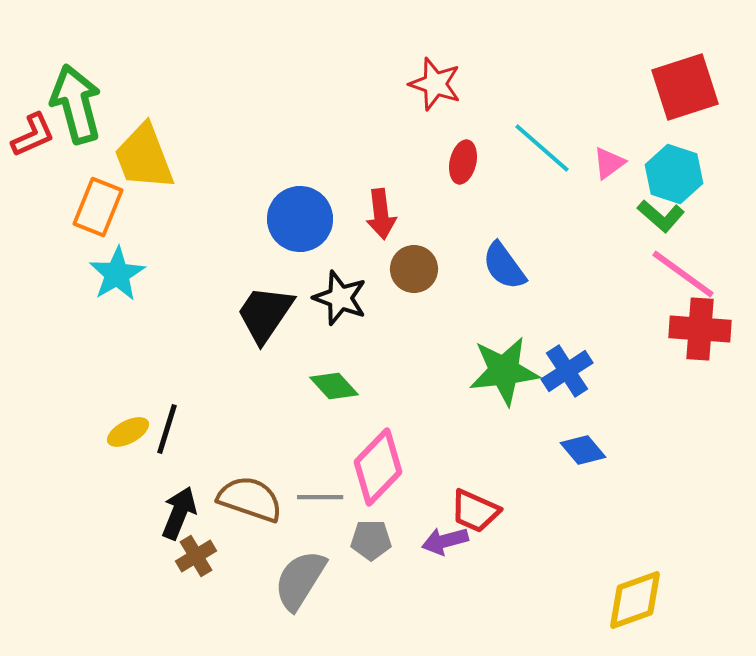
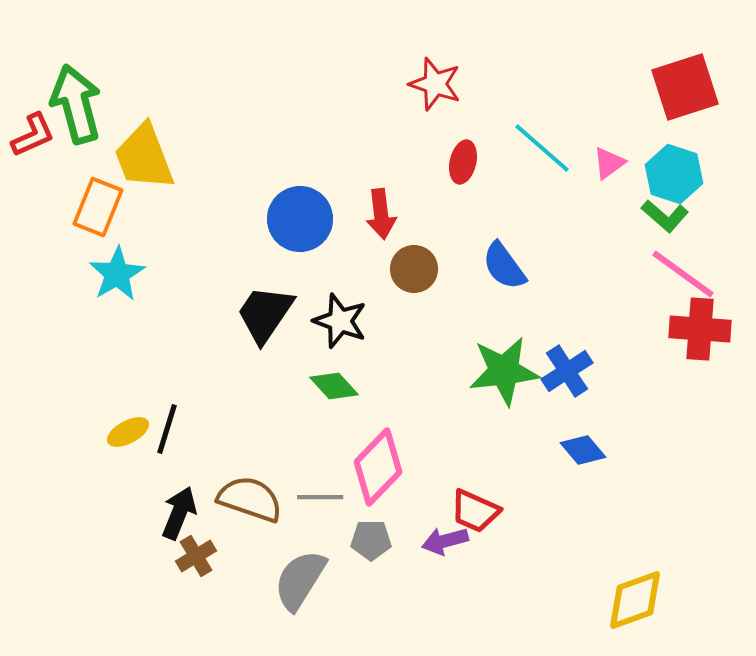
green L-shape: moved 4 px right
black star: moved 23 px down
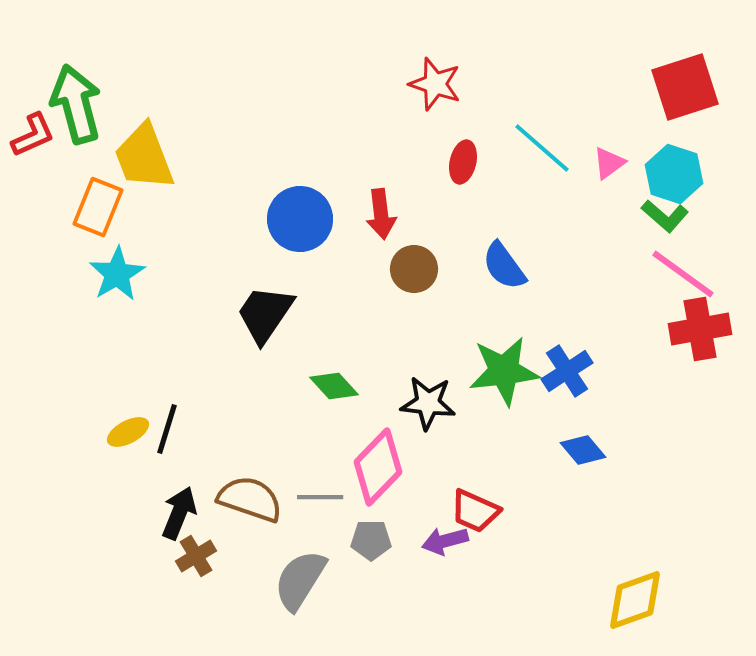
black star: moved 88 px right, 82 px down; rotated 14 degrees counterclockwise
red cross: rotated 14 degrees counterclockwise
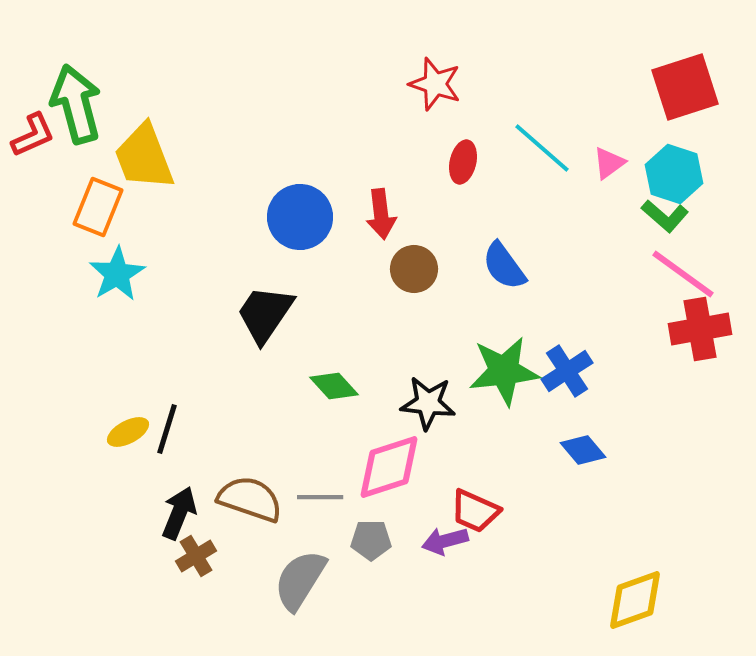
blue circle: moved 2 px up
pink diamond: moved 11 px right; rotated 28 degrees clockwise
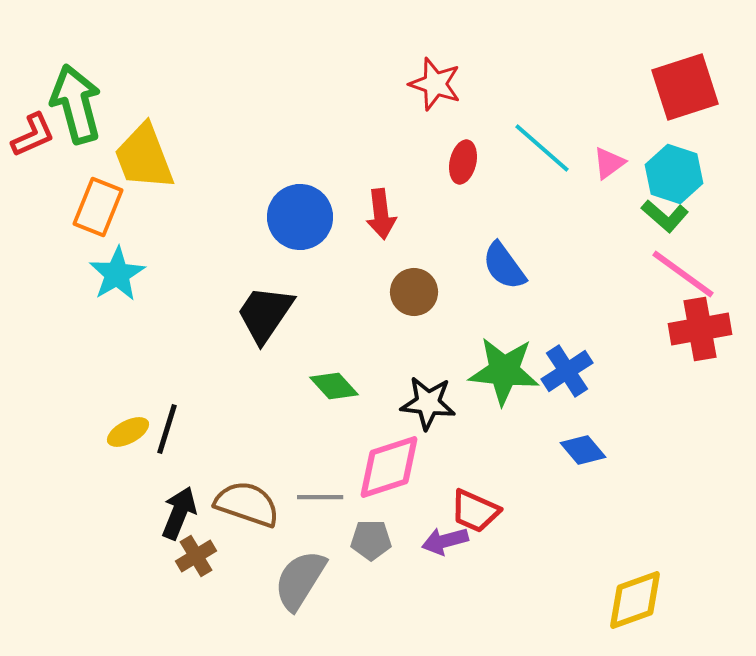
brown circle: moved 23 px down
green star: rotated 12 degrees clockwise
brown semicircle: moved 3 px left, 5 px down
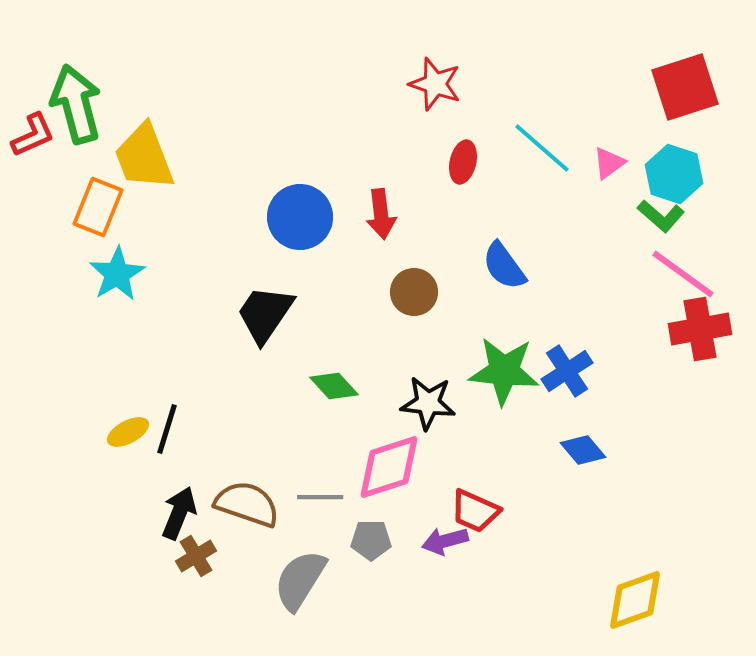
green L-shape: moved 4 px left
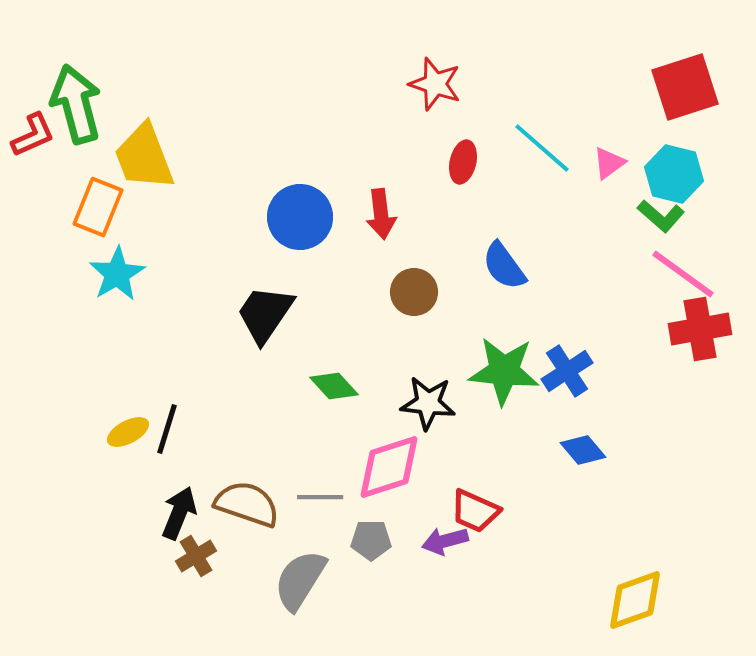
cyan hexagon: rotated 4 degrees counterclockwise
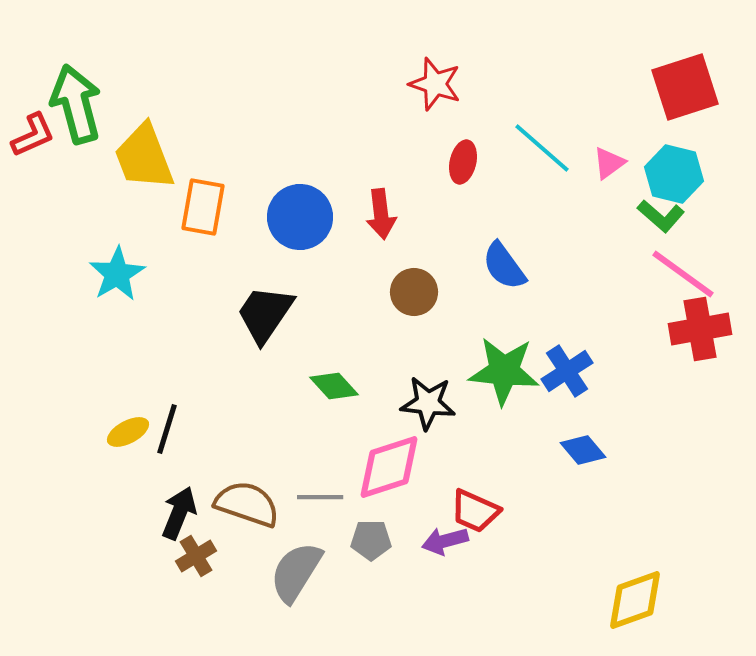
orange rectangle: moved 105 px right; rotated 12 degrees counterclockwise
gray semicircle: moved 4 px left, 8 px up
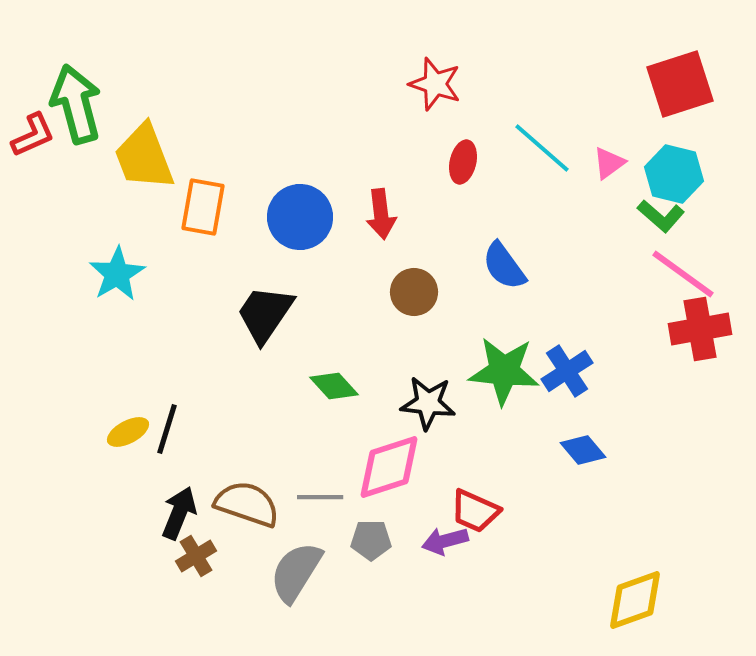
red square: moved 5 px left, 3 px up
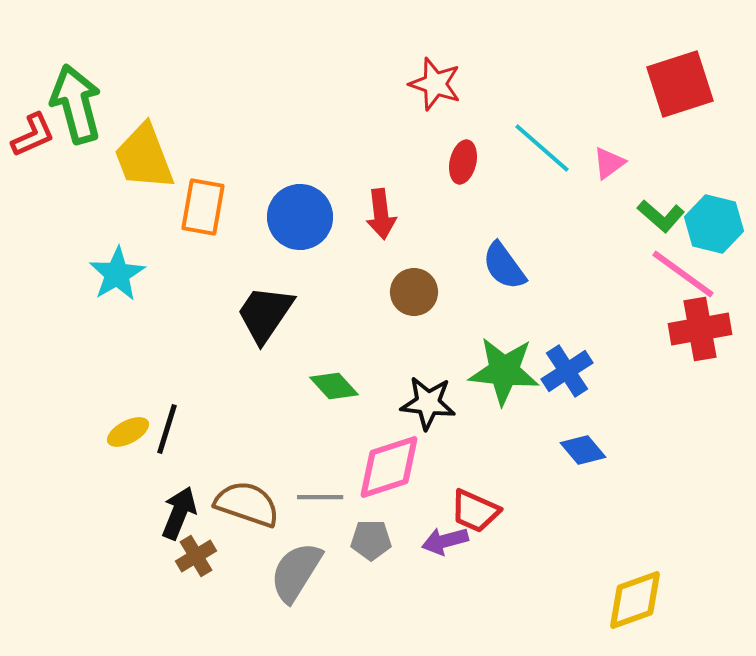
cyan hexagon: moved 40 px right, 50 px down
